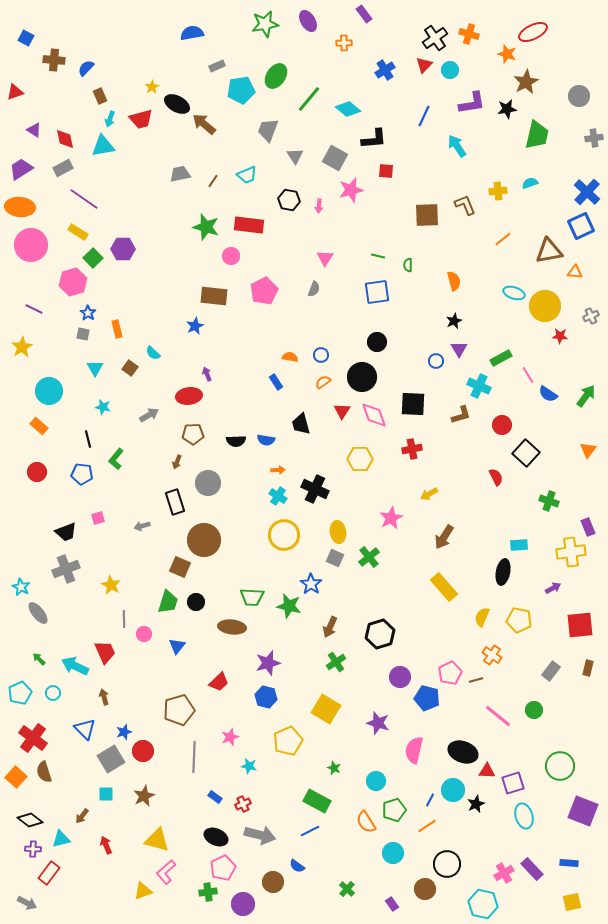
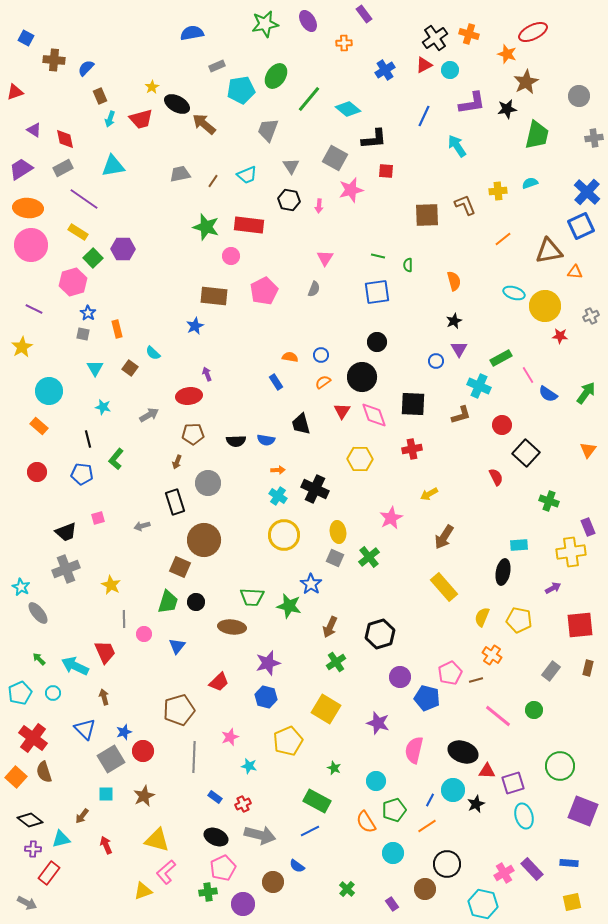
red triangle at (424, 65): rotated 18 degrees clockwise
cyan triangle at (103, 146): moved 10 px right, 20 px down
gray triangle at (295, 156): moved 4 px left, 10 px down
orange ellipse at (20, 207): moved 8 px right, 1 px down
green arrow at (586, 396): moved 3 px up
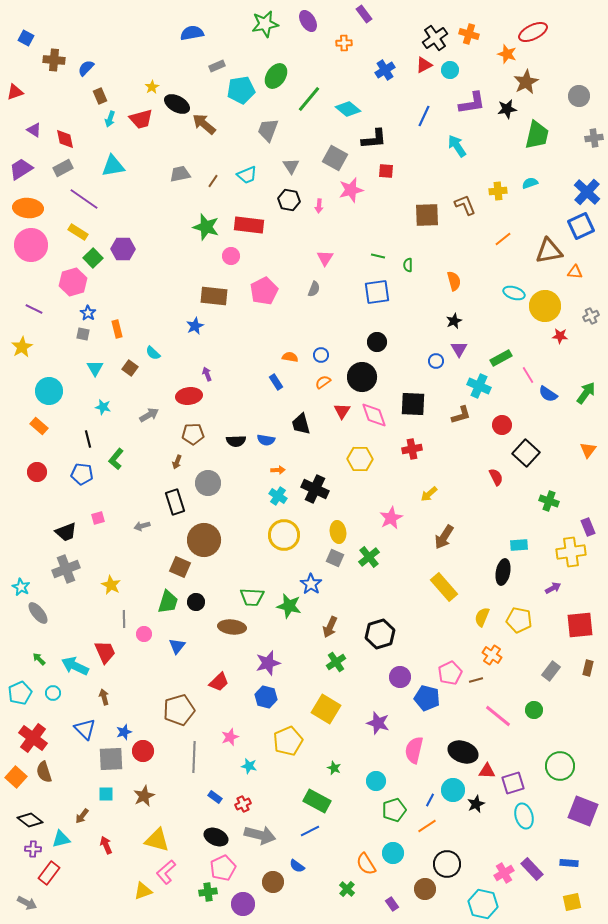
yellow arrow at (429, 494): rotated 12 degrees counterclockwise
gray square at (111, 759): rotated 28 degrees clockwise
orange semicircle at (366, 822): moved 42 px down
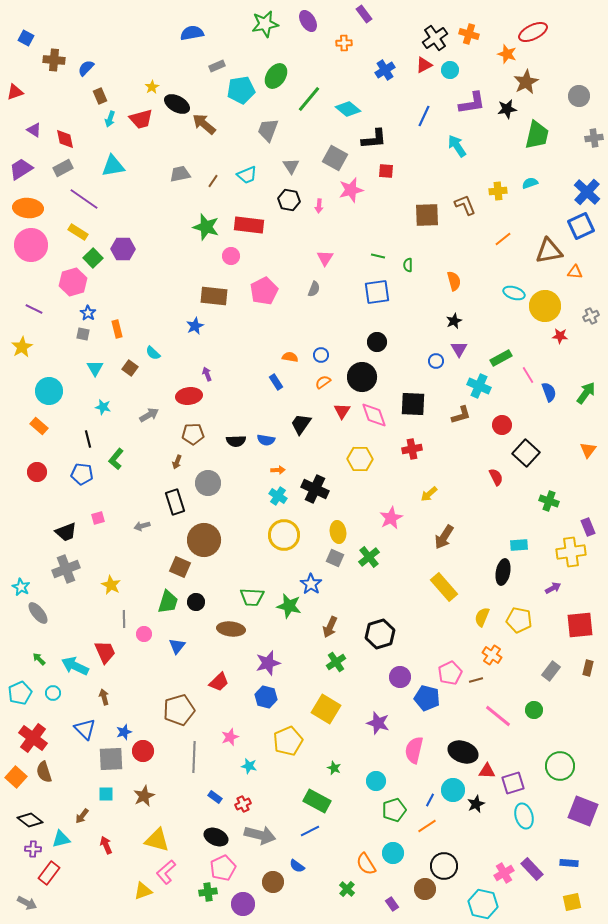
blue semicircle at (548, 394): moved 1 px right, 2 px up; rotated 144 degrees counterclockwise
black trapezoid at (301, 424): rotated 50 degrees clockwise
brown ellipse at (232, 627): moved 1 px left, 2 px down
black circle at (447, 864): moved 3 px left, 2 px down
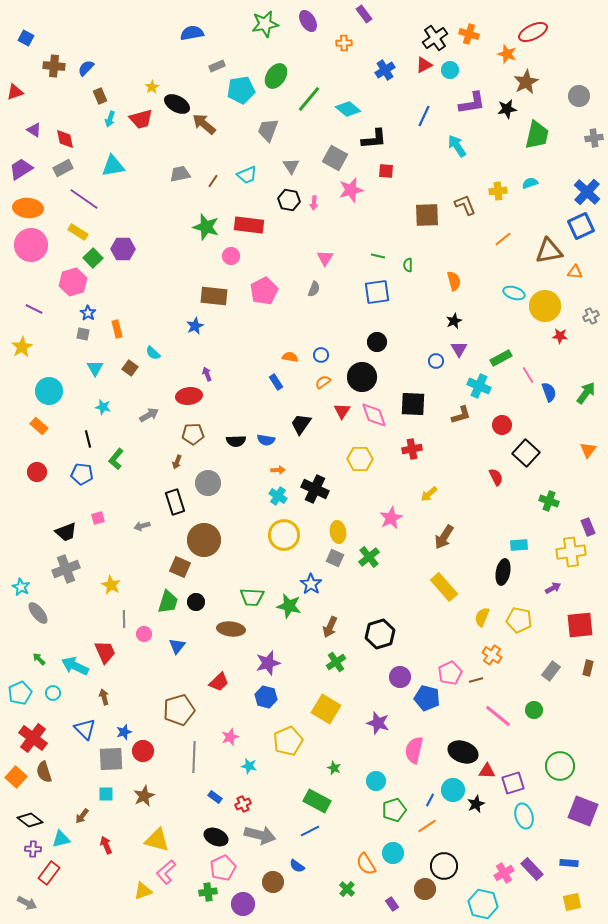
brown cross at (54, 60): moved 6 px down
pink arrow at (319, 206): moved 5 px left, 3 px up
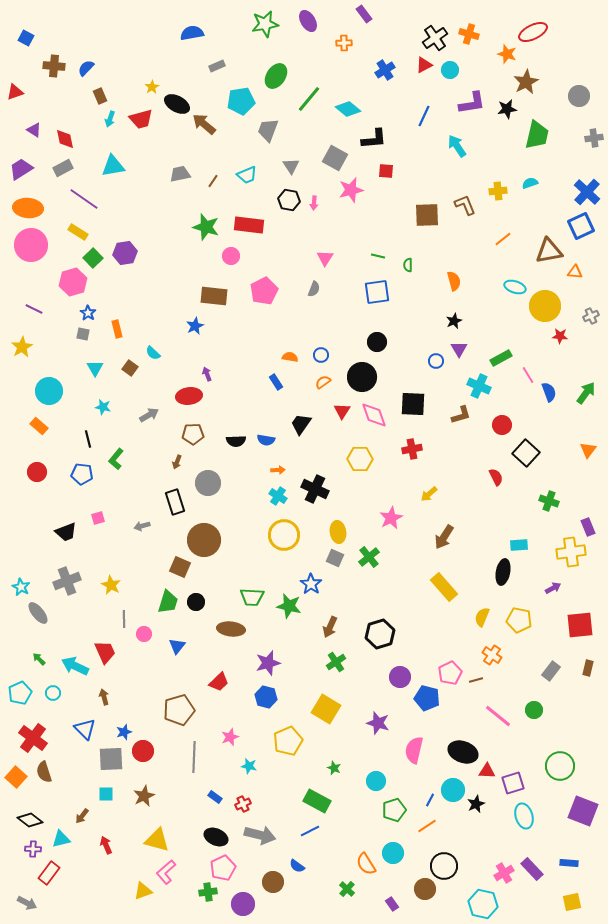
cyan pentagon at (241, 90): moved 11 px down
purple hexagon at (123, 249): moved 2 px right, 4 px down; rotated 10 degrees counterclockwise
cyan ellipse at (514, 293): moved 1 px right, 6 px up
gray cross at (66, 569): moved 1 px right, 12 px down
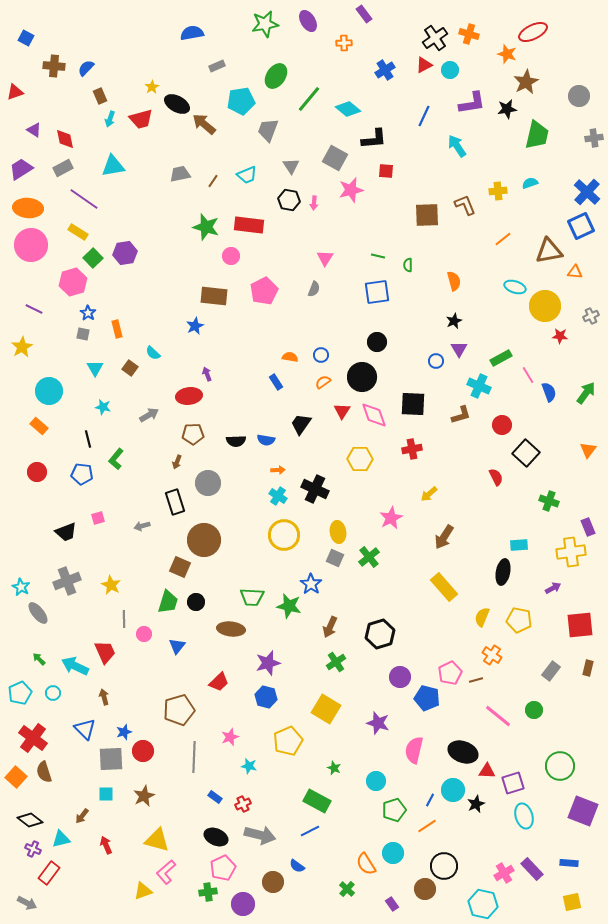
purple cross at (33, 849): rotated 21 degrees clockwise
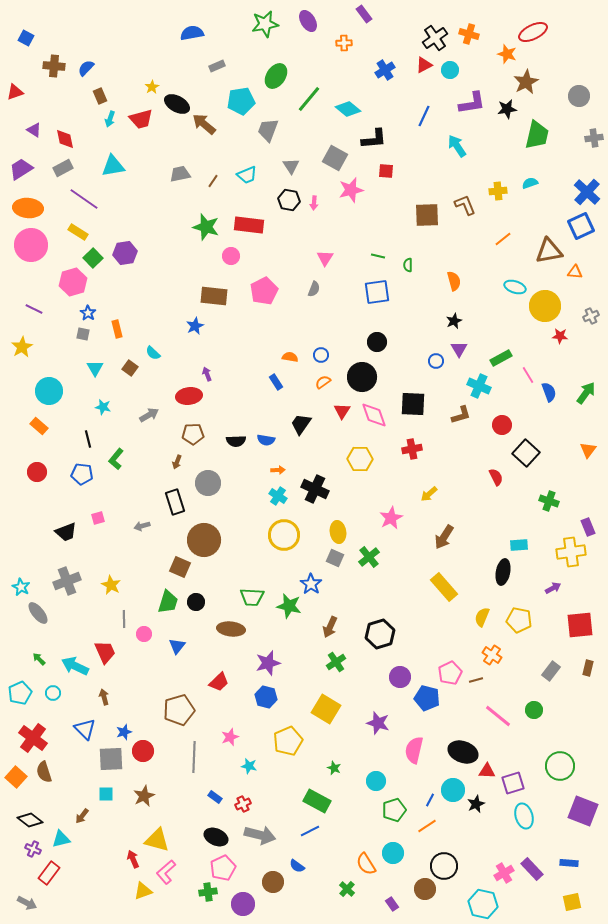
red arrow at (106, 845): moved 27 px right, 14 px down
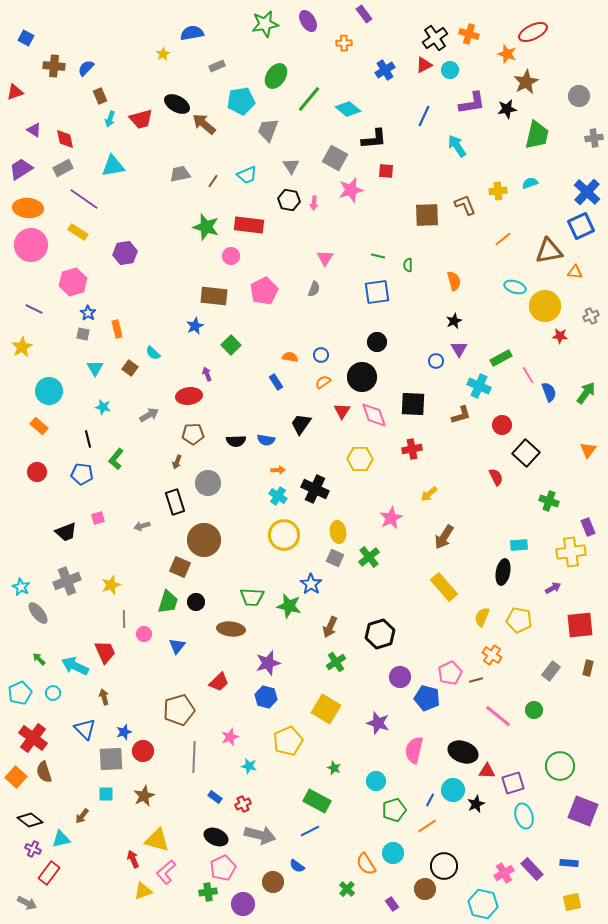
yellow star at (152, 87): moved 11 px right, 33 px up
green square at (93, 258): moved 138 px right, 87 px down
yellow star at (111, 585): rotated 24 degrees clockwise
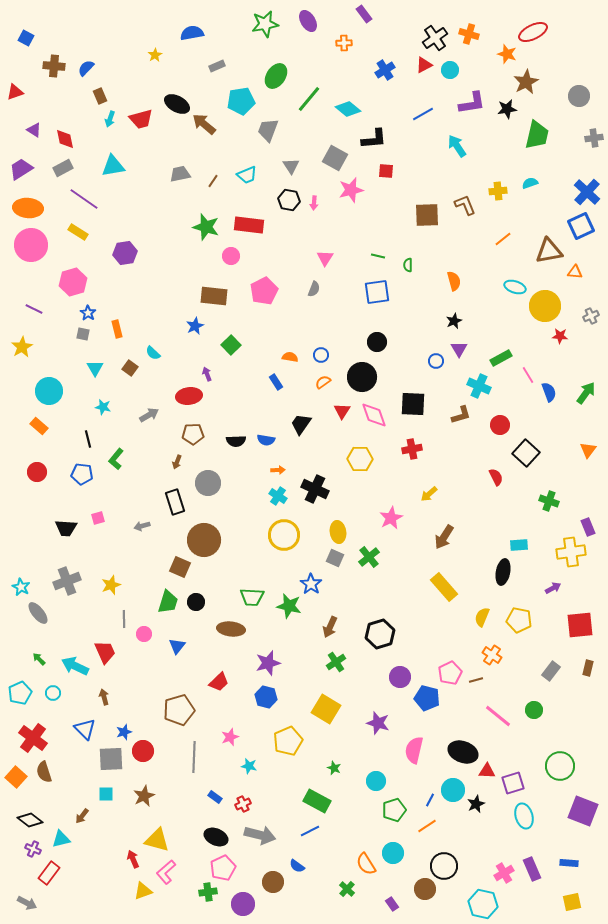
yellow star at (163, 54): moved 8 px left, 1 px down
blue line at (424, 116): moved 1 px left, 2 px up; rotated 35 degrees clockwise
red circle at (502, 425): moved 2 px left
black trapezoid at (66, 532): moved 4 px up; rotated 25 degrees clockwise
purple rectangle at (532, 869): rotated 20 degrees clockwise
